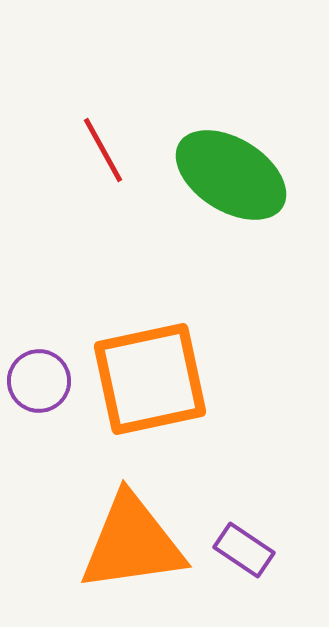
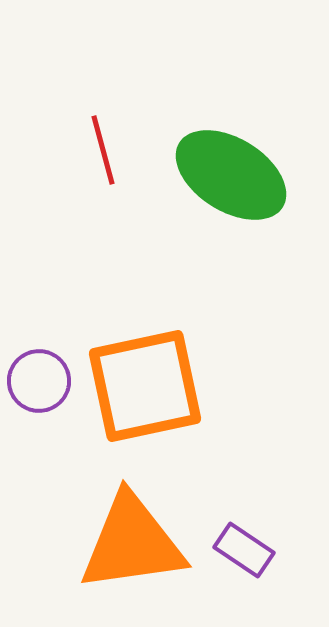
red line: rotated 14 degrees clockwise
orange square: moved 5 px left, 7 px down
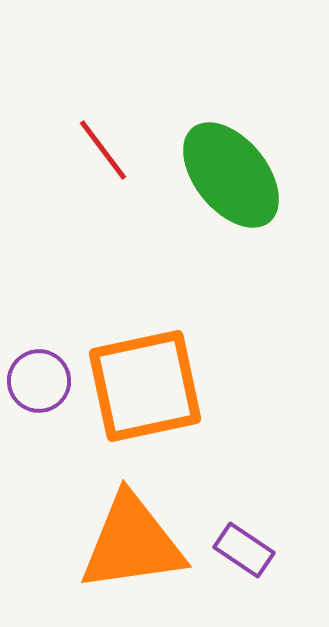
red line: rotated 22 degrees counterclockwise
green ellipse: rotated 19 degrees clockwise
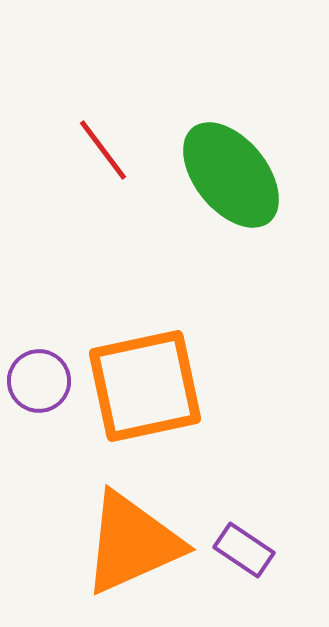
orange triangle: rotated 16 degrees counterclockwise
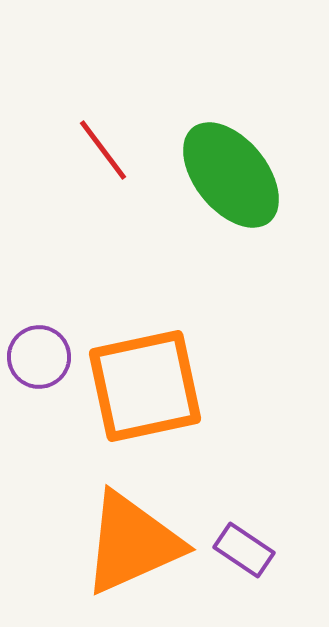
purple circle: moved 24 px up
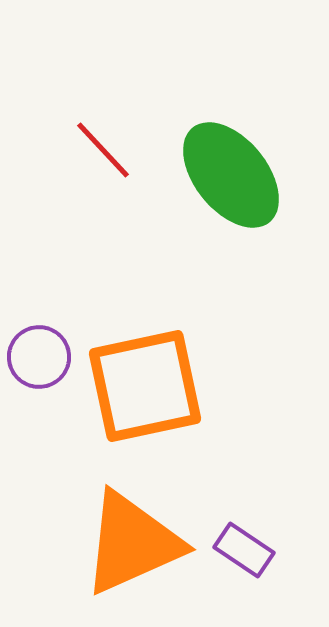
red line: rotated 6 degrees counterclockwise
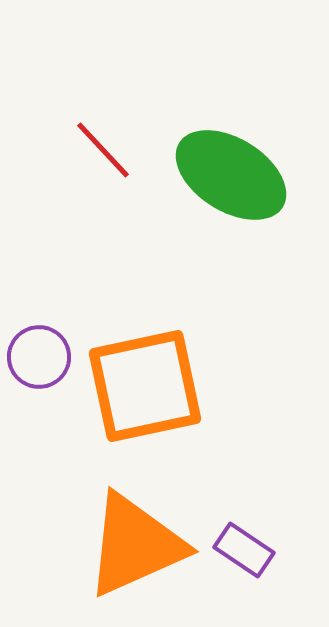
green ellipse: rotated 19 degrees counterclockwise
orange triangle: moved 3 px right, 2 px down
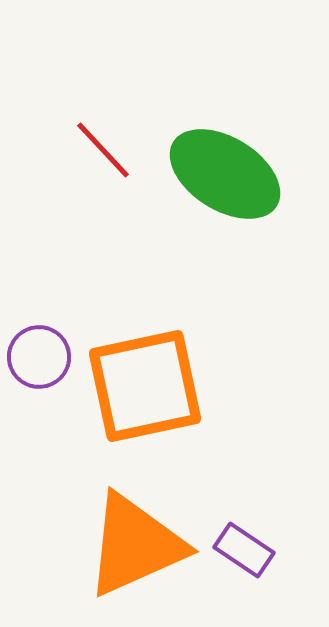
green ellipse: moved 6 px left, 1 px up
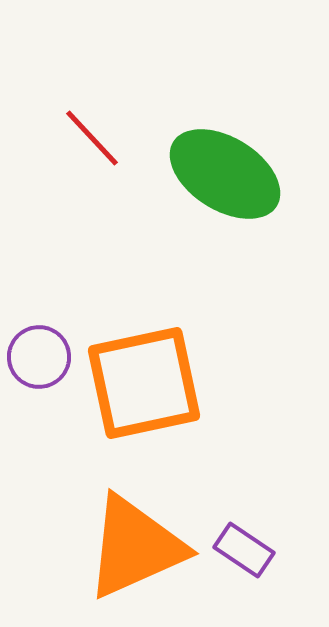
red line: moved 11 px left, 12 px up
orange square: moved 1 px left, 3 px up
orange triangle: moved 2 px down
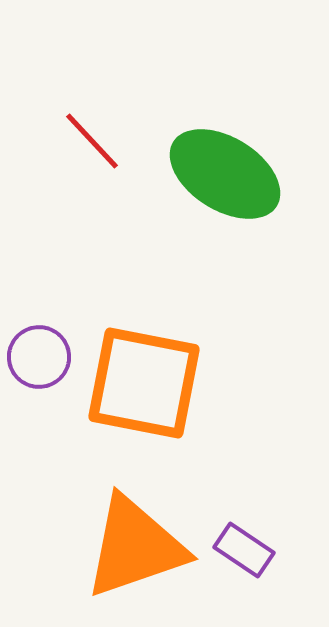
red line: moved 3 px down
orange square: rotated 23 degrees clockwise
orange triangle: rotated 5 degrees clockwise
